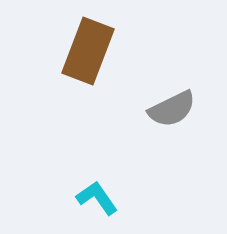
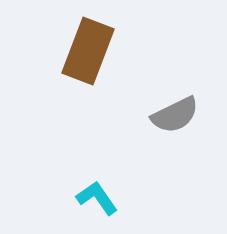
gray semicircle: moved 3 px right, 6 px down
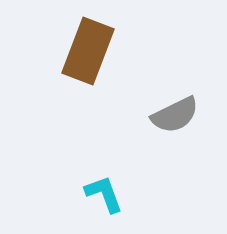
cyan L-shape: moved 7 px right, 4 px up; rotated 15 degrees clockwise
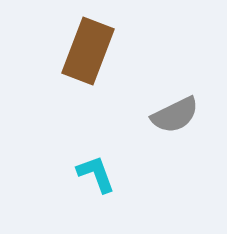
cyan L-shape: moved 8 px left, 20 px up
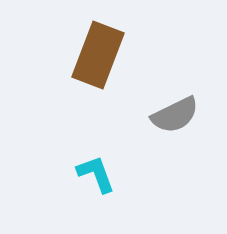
brown rectangle: moved 10 px right, 4 px down
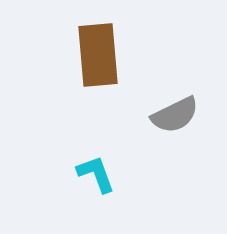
brown rectangle: rotated 26 degrees counterclockwise
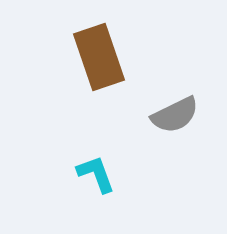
brown rectangle: moved 1 px right, 2 px down; rotated 14 degrees counterclockwise
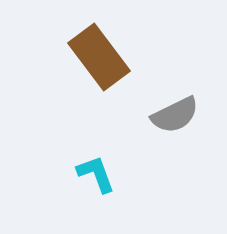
brown rectangle: rotated 18 degrees counterclockwise
